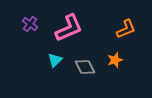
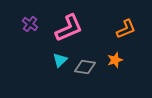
cyan triangle: moved 5 px right
gray diamond: rotated 55 degrees counterclockwise
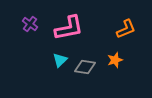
pink L-shape: rotated 12 degrees clockwise
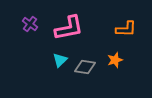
orange L-shape: rotated 25 degrees clockwise
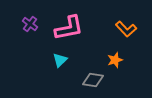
orange L-shape: rotated 45 degrees clockwise
gray diamond: moved 8 px right, 13 px down
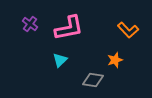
orange L-shape: moved 2 px right, 1 px down
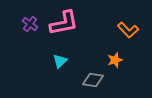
pink L-shape: moved 5 px left, 5 px up
cyan triangle: moved 1 px down
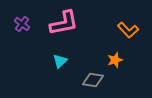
purple cross: moved 8 px left
